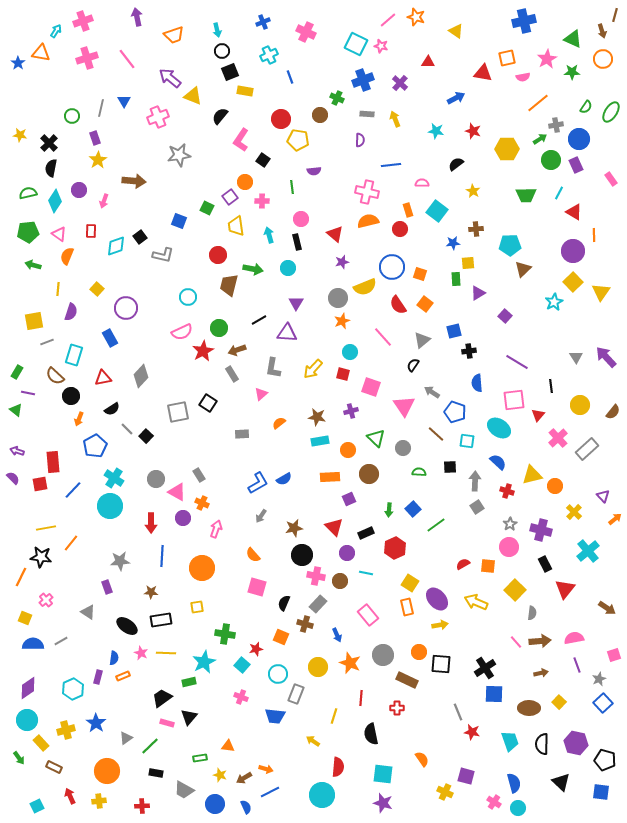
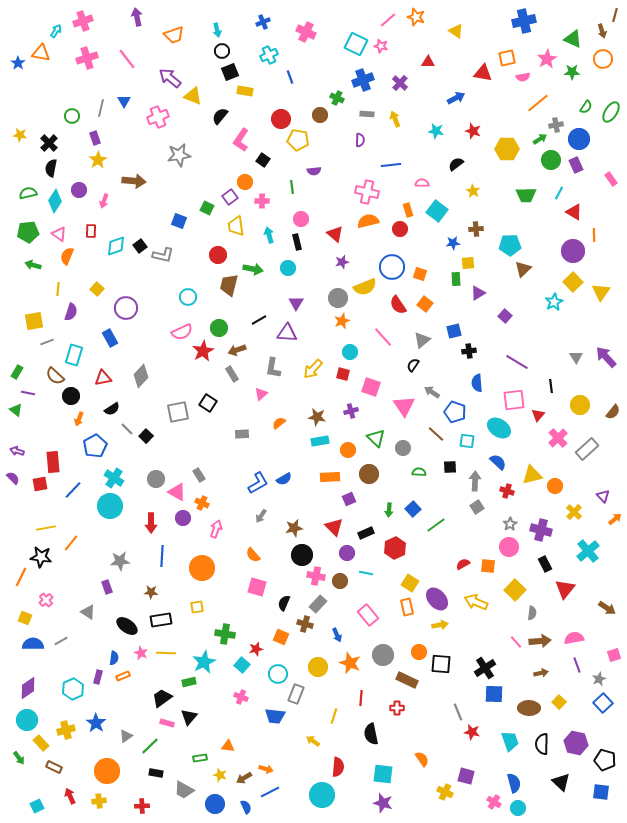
black square at (140, 237): moved 9 px down
gray triangle at (126, 738): moved 2 px up
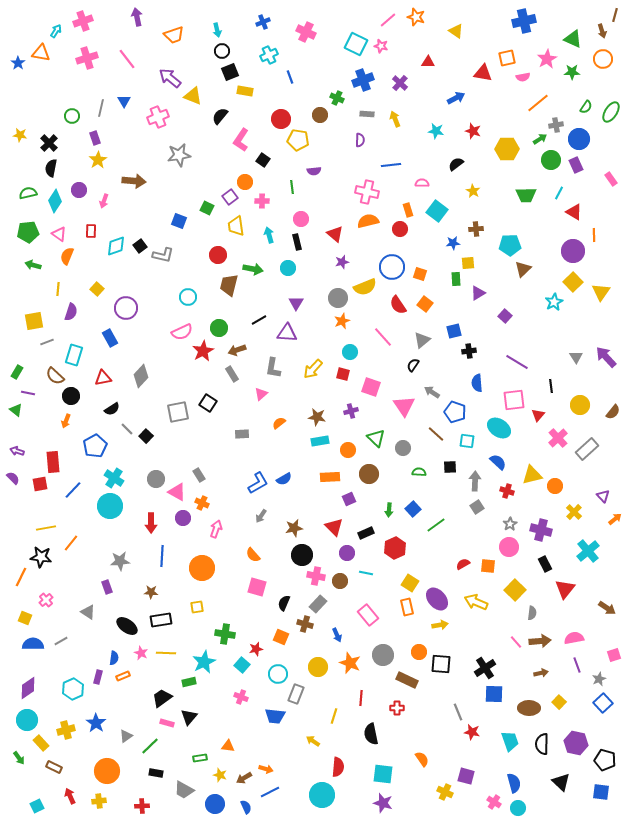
orange arrow at (79, 419): moved 13 px left, 2 px down
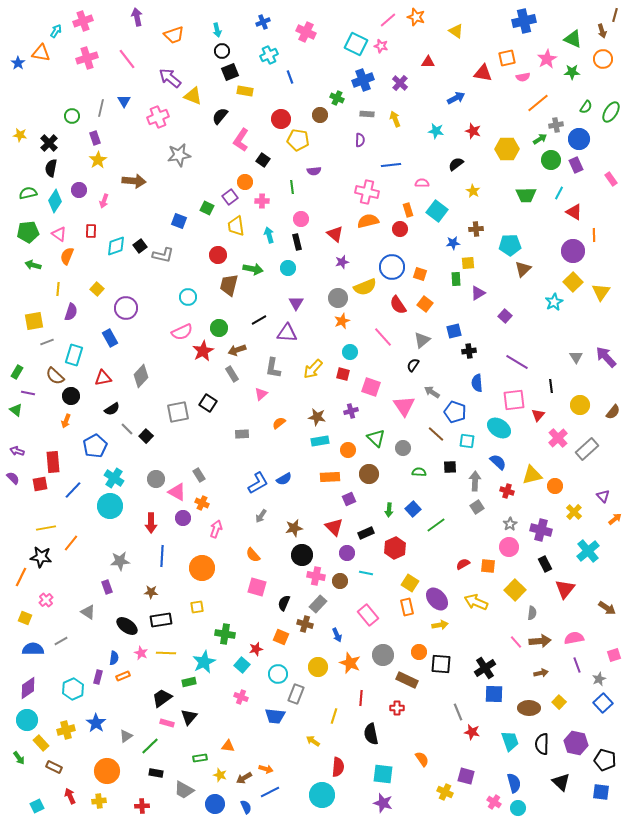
blue semicircle at (33, 644): moved 5 px down
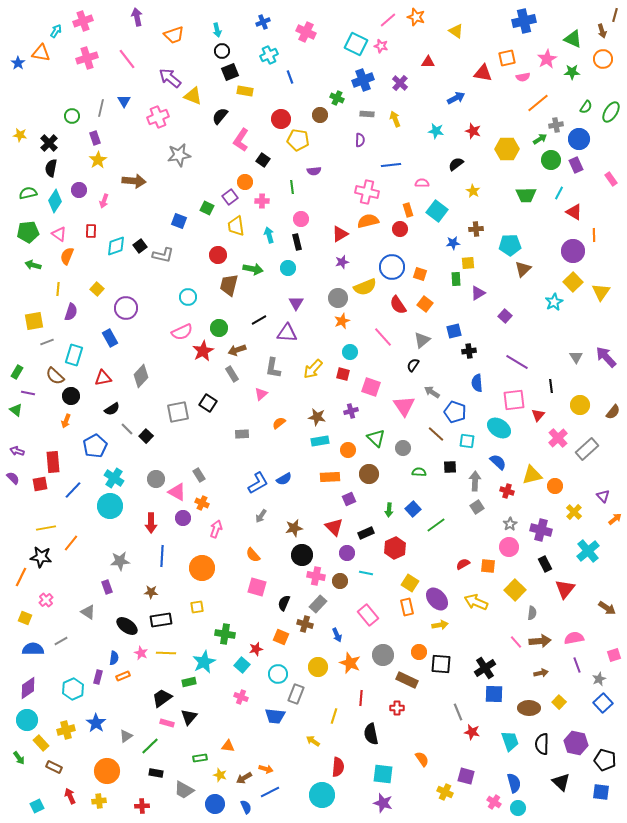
red triangle at (335, 234): moved 5 px right; rotated 48 degrees clockwise
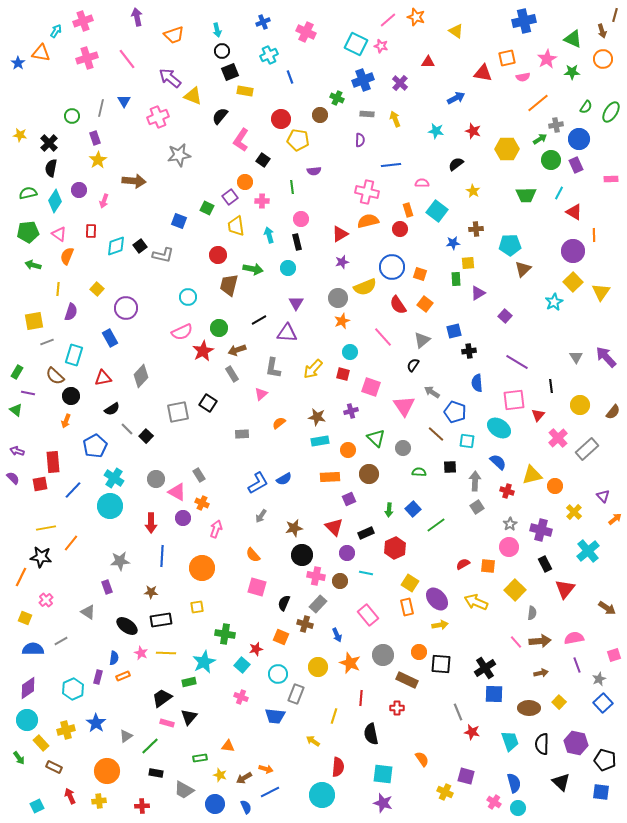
pink rectangle at (611, 179): rotated 56 degrees counterclockwise
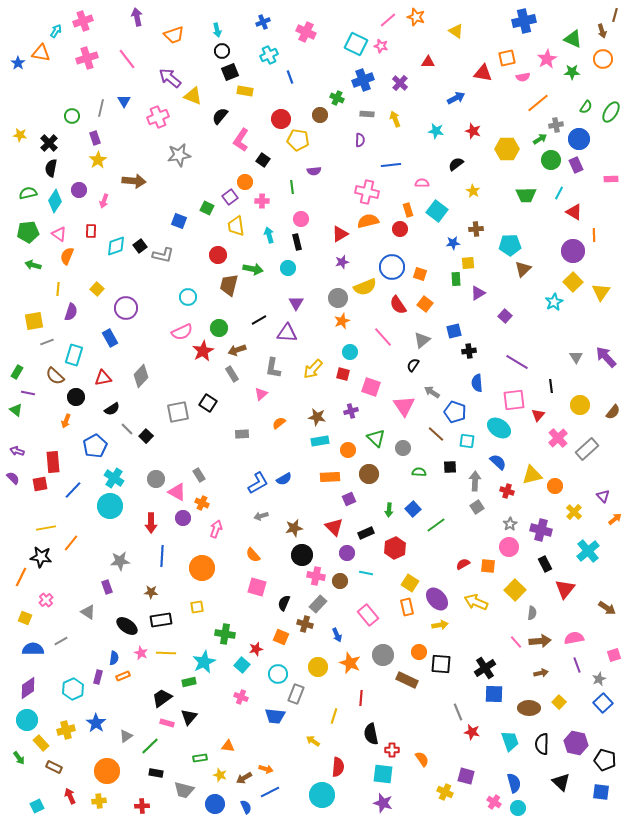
black circle at (71, 396): moved 5 px right, 1 px down
gray arrow at (261, 516): rotated 40 degrees clockwise
red cross at (397, 708): moved 5 px left, 42 px down
gray trapezoid at (184, 790): rotated 15 degrees counterclockwise
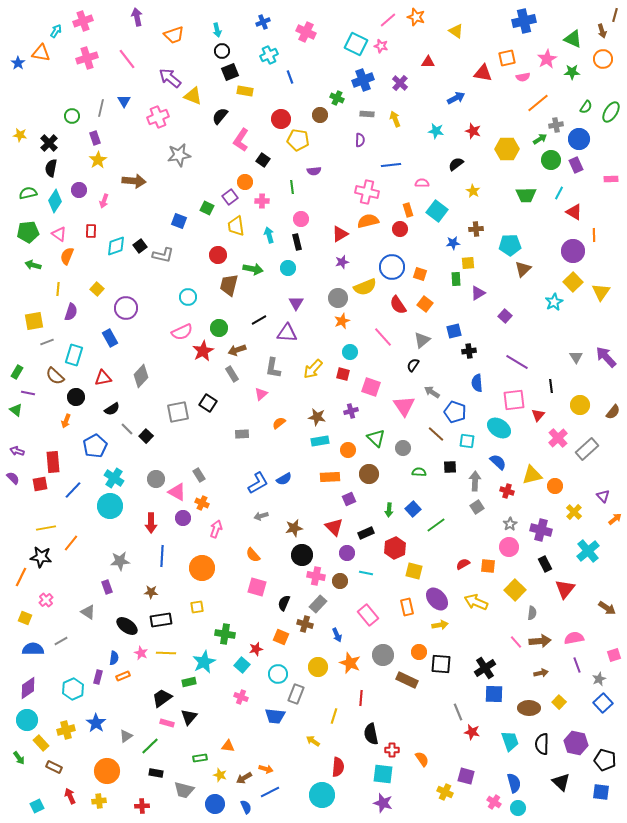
yellow square at (410, 583): moved 4 px right, 12 px up; rotated 18 degrees counterclockwise
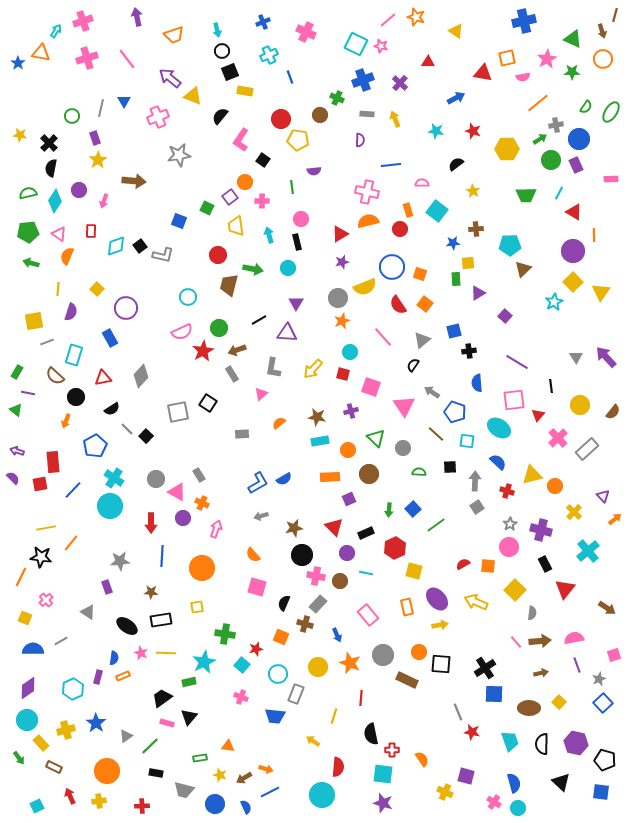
green arrow at (33, 265): moved 2 px left, 2 px up
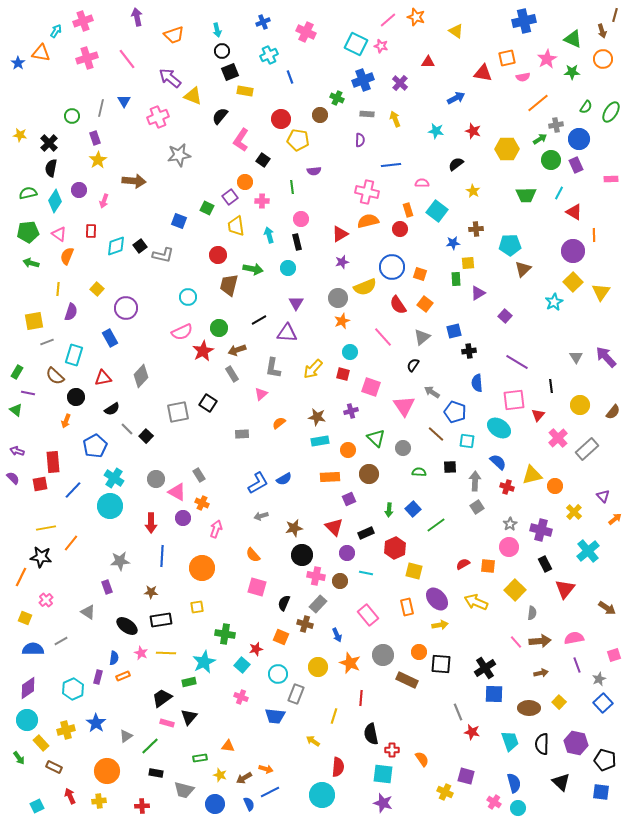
gray triangle at (422, 340): moved 3 px up
red cross at (507, 491): moved 4 px up
blue semicircle at (246, 807): moved 3 px right, 3 px up
